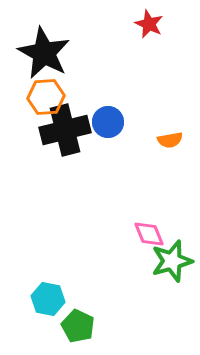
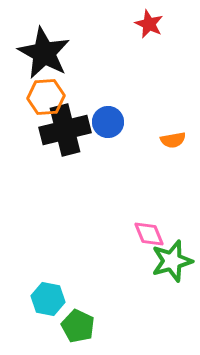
orange semicircle: moved 3 px right
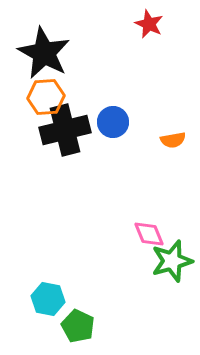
blue circle: moved 5 px right
